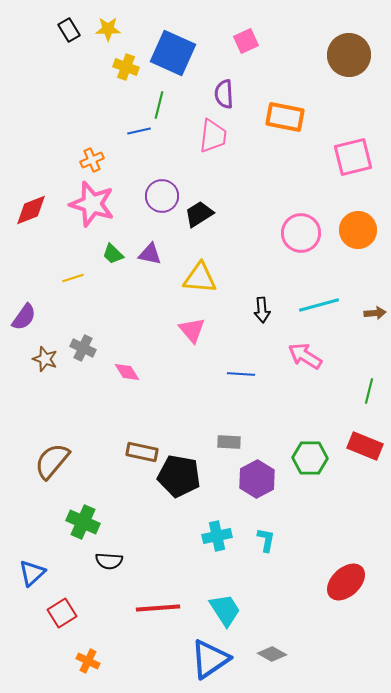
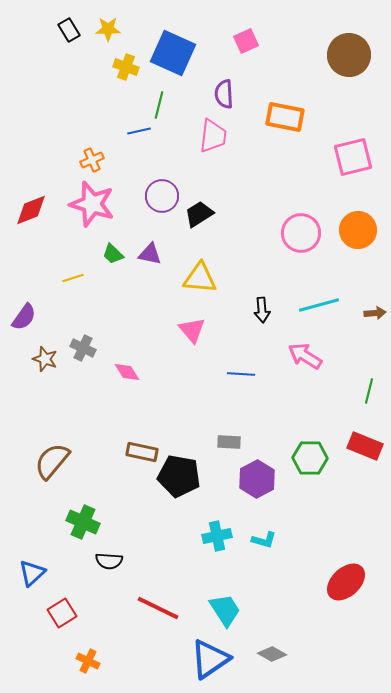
cyan L-shape at (266, 540): moved 2 px left; rotated 95 degrees clockwise
red line at (158, 608): rotated 30 degrees clockwise
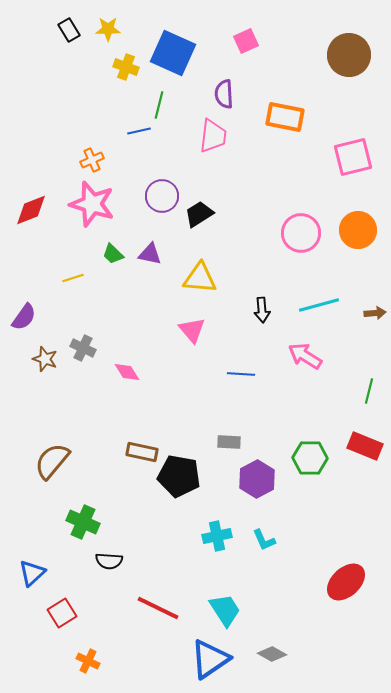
cyan L-shape at (264, 540): rotated 50 degrees clockwise
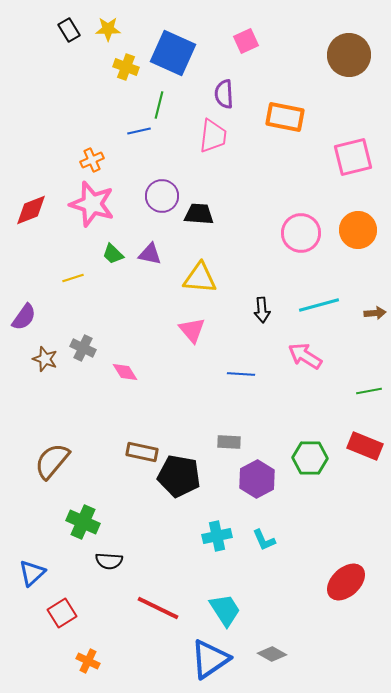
black trapezoid at (199, 214): rotated 36 degrees clockwise
pink diamond at (127, 372): moved 2 px left
green line at (369, 391): rotated 65 degrees clockwise
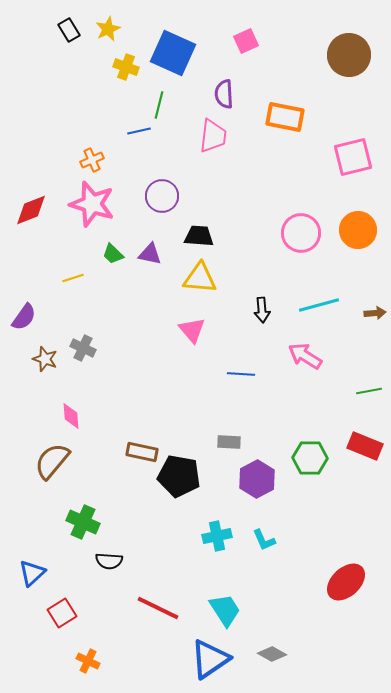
yellow star at (108, 29): rotated 25 degrees counterclockwise
black trapezoid at (199, 214): moved 22 px down
pink diamond at (125, 372): moved 54 px left, 44 px down; rotated 28 degrees clockwise
